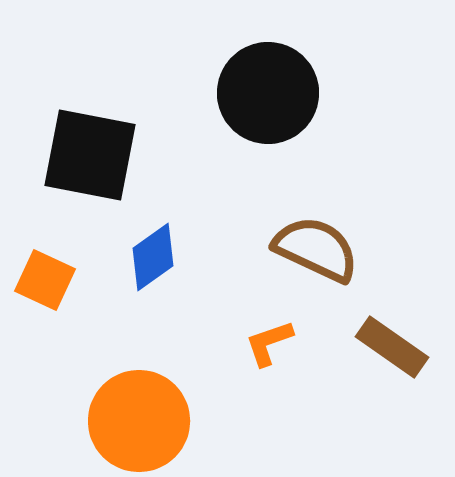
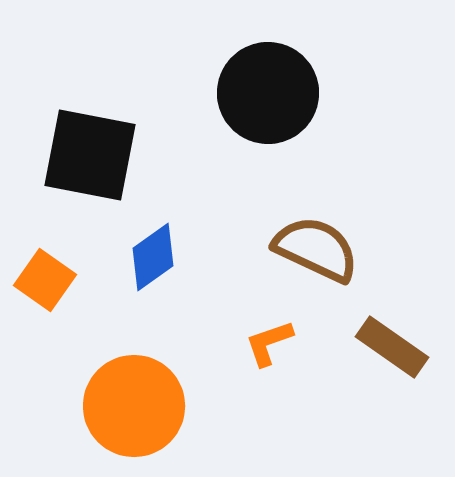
orange square: rotated 10 degrees clockwise
orange circle: moved 5 px left, 15 px up
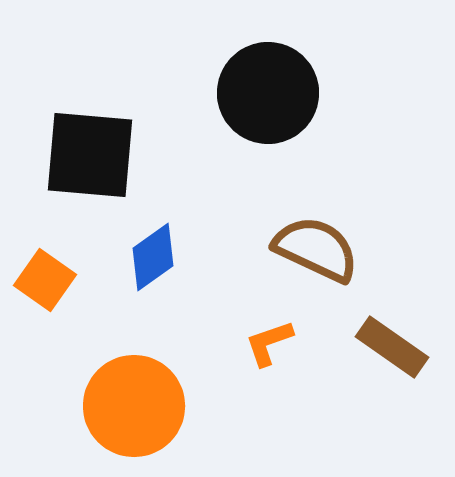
black square: rotated 6 degrees counterclockwise
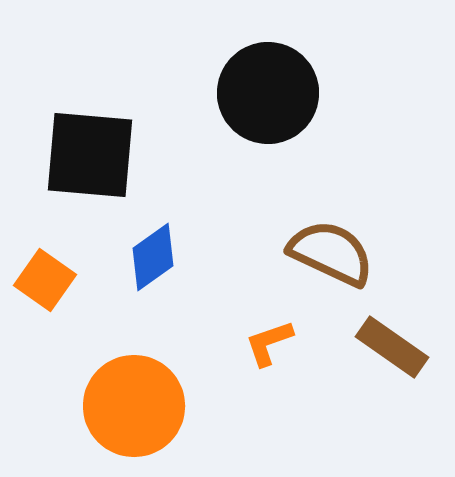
brown semicircle: moved 15 px right, 4 px down
